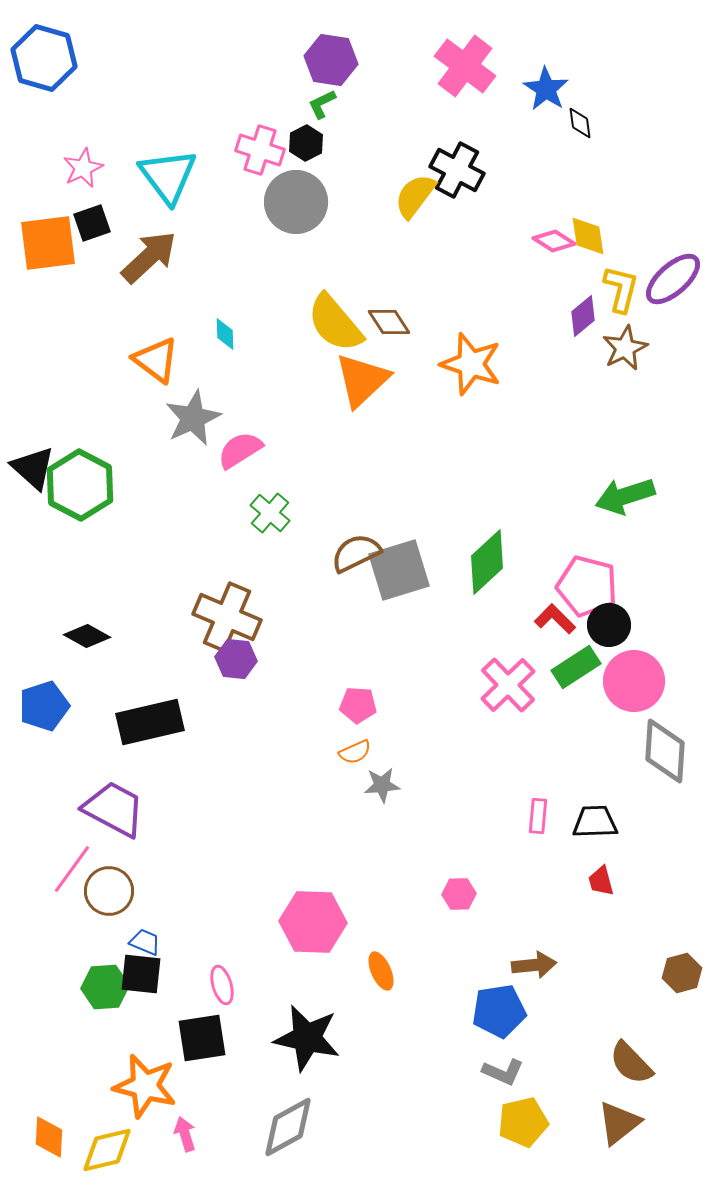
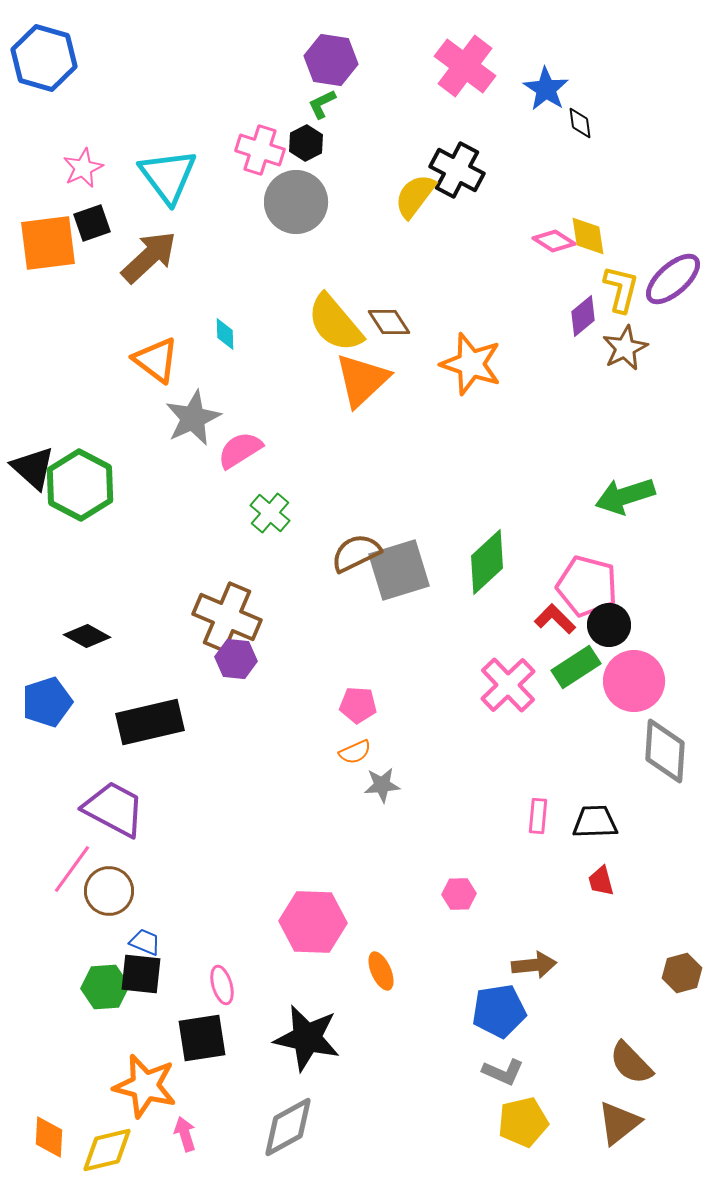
blue pentagon at (44, 706): moved 3 px right, 4 px up
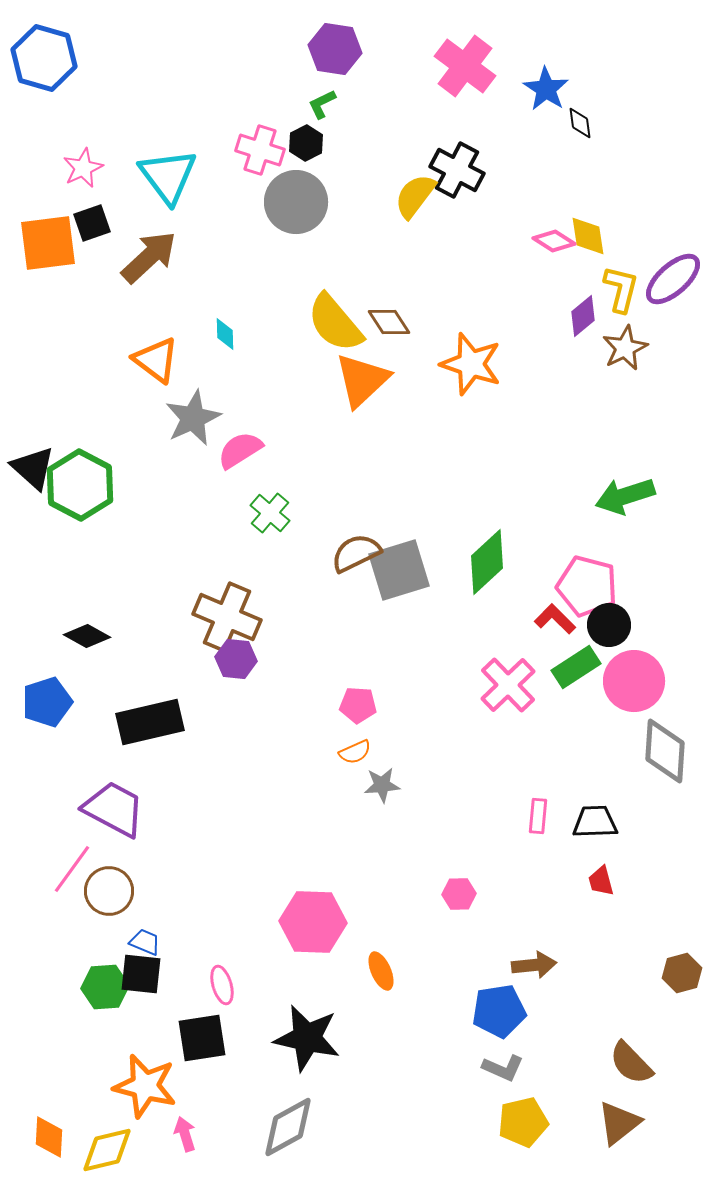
purple hexagon at (331, 60): moved 4 px right, 11 px up
gray L-shape at (503, 1072): moved 4 px up
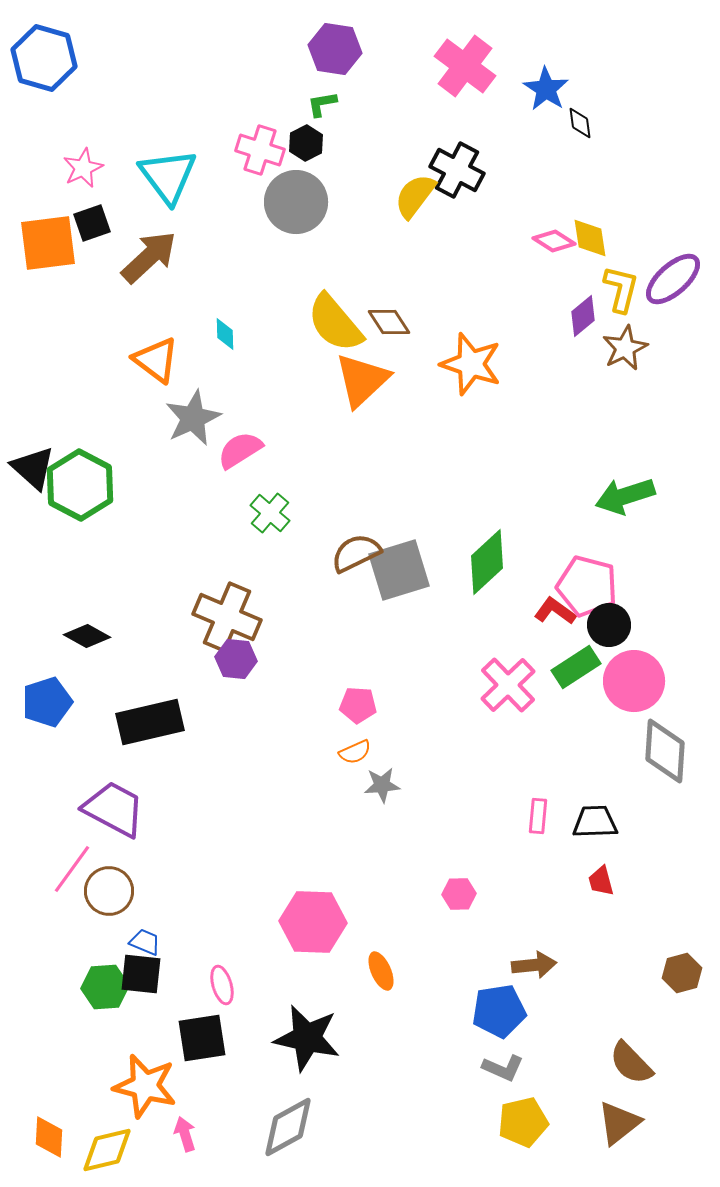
green L-shape at (322, 104): rotated 16 degrees clockwise
yellow diamond at (588, 236): moved 2 px right, 2 px down
red L-shape at (555, 619): moved 8 px up; rotated 9 degrees counterclockwise
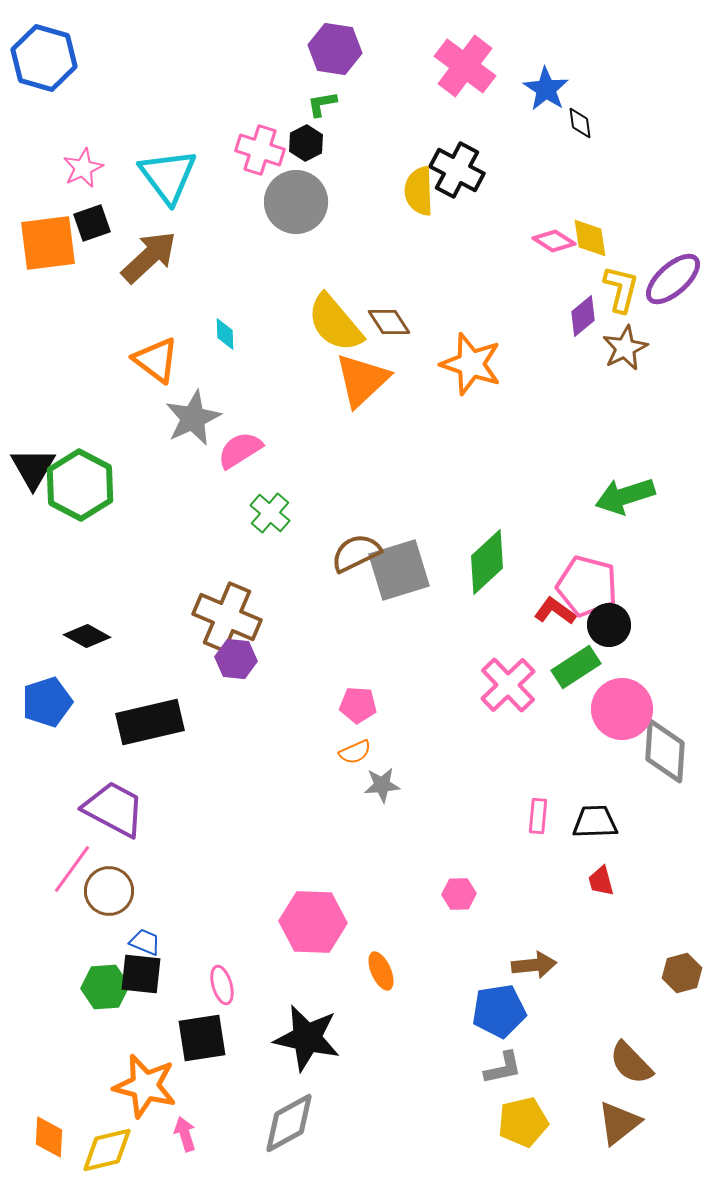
yellow semicircle at (415, 196): moved 4 px right, 5 px up; rotated 39 degrees counterclockwise
black triangle at (33, 468): rotated 18 degrees clockwise
pink circle at (634, 681): moved 12 px left, 28 px down
gray L-shape at (503, 1068): rotated 36 degrees counterclockwise
gray diamond at (288, 1127): moved 1 px right, 4 px up
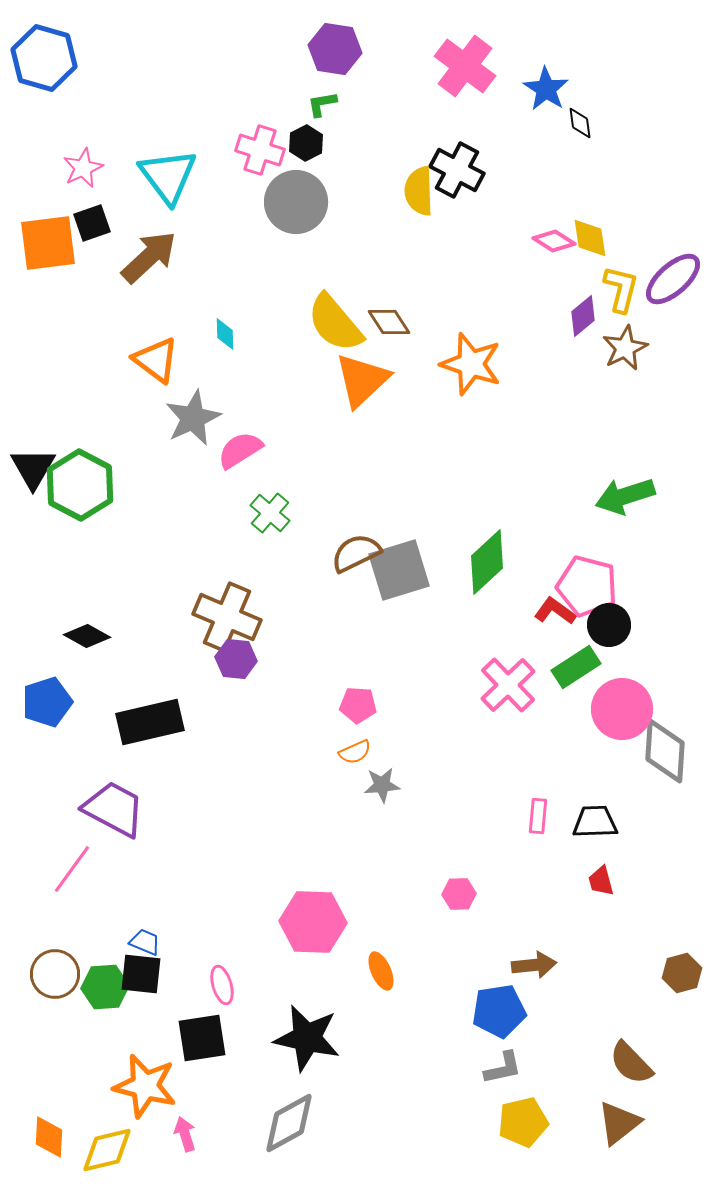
brown circle at (109, 891): moved 54 px left, 83 px down
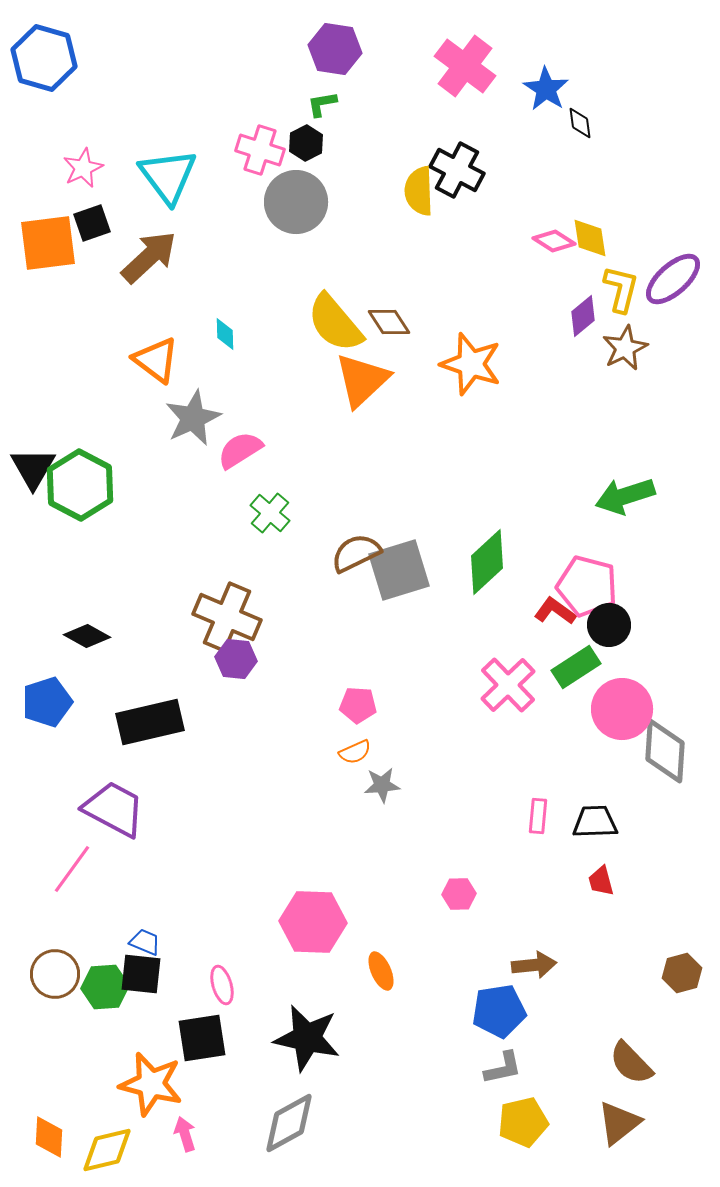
orange star at (145, 1086): moved 6 px right, 2 px up
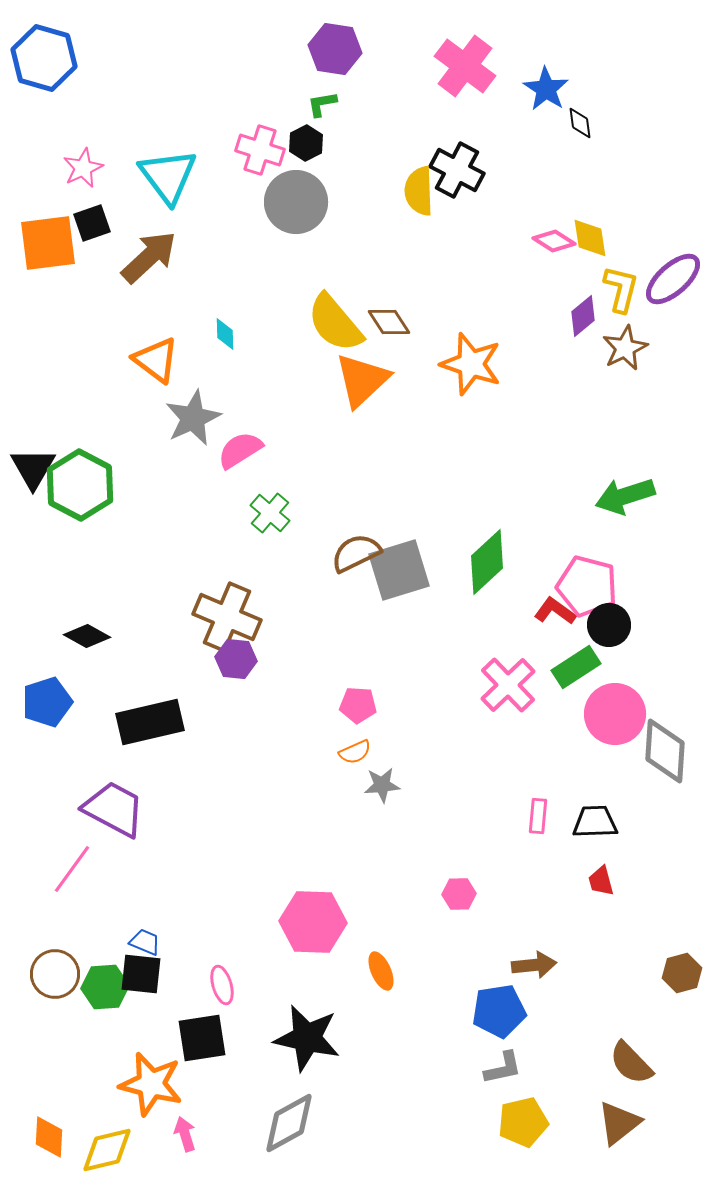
pink circle at (622, 709): moved 7 px left, 5 px down
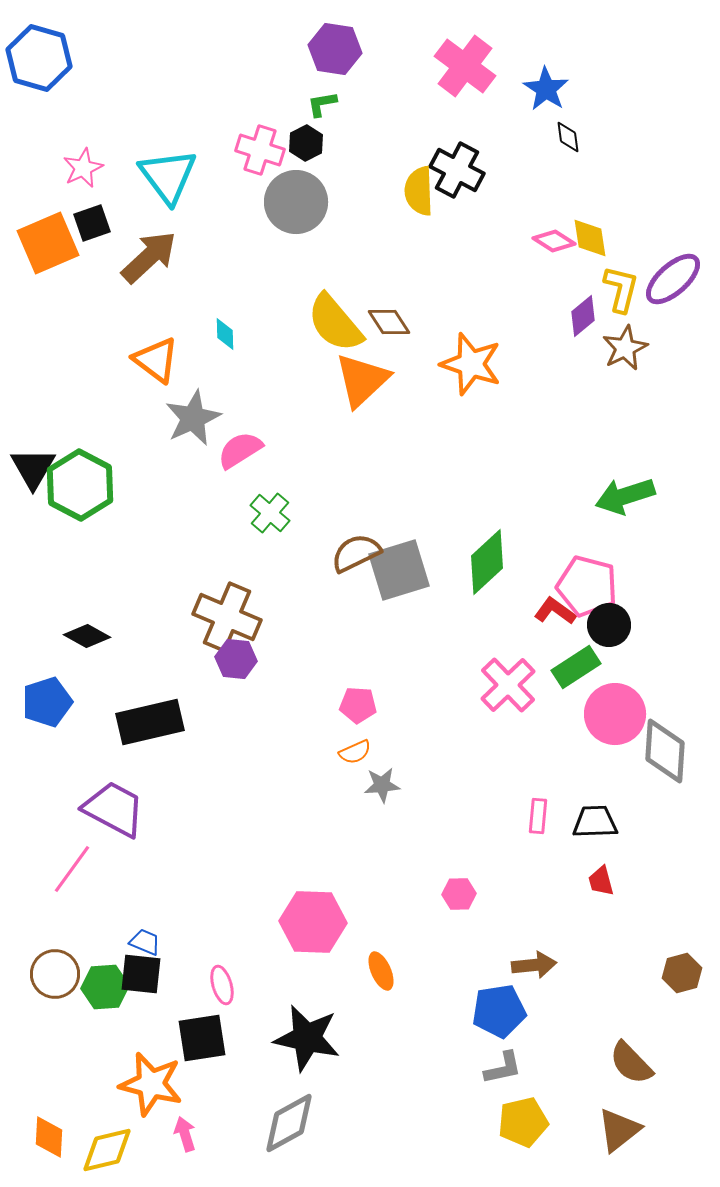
blue hexagon at (44, 58): moved 5 px left
black diamond at (580, 123): moved 12 px left, 14 px down
orange square at (48, 243): rotated 16 degrees counterclockwise
brown triangle at (619, 1123): moved 7 px down
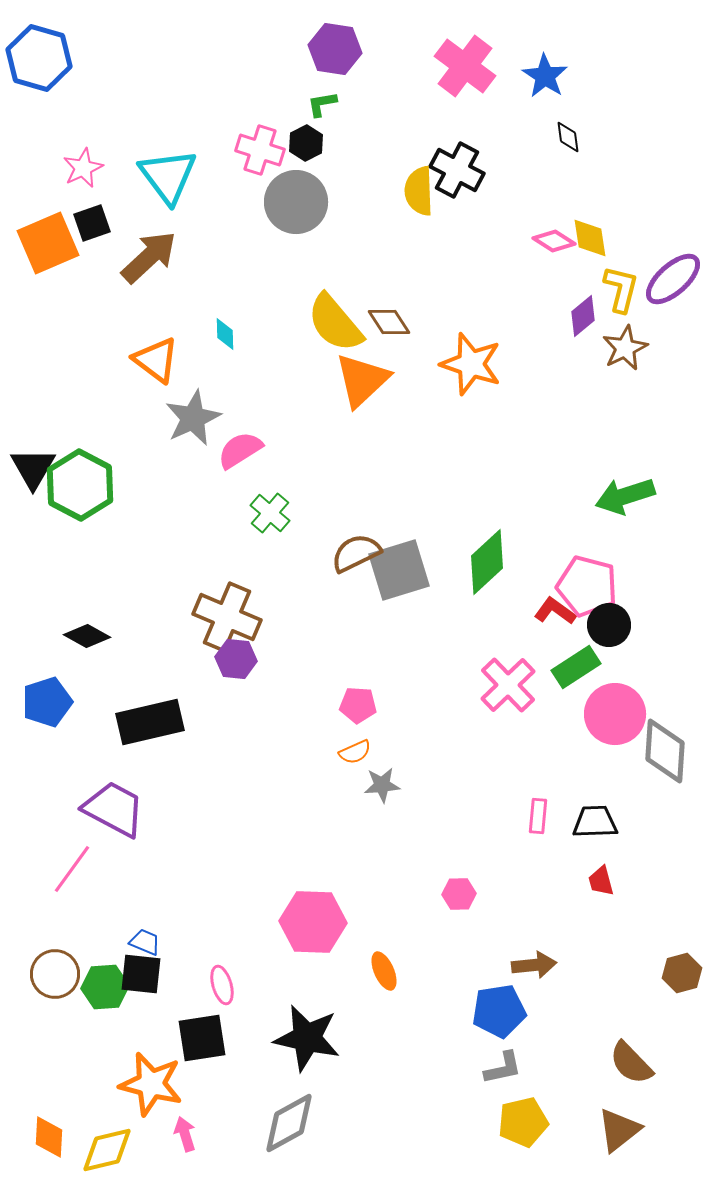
blue star at (546, 89): moved 1 px left, 13 px up
orange ellipse at (381, 971): moved 3 px right
